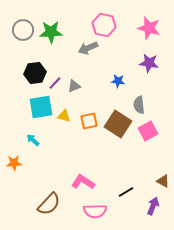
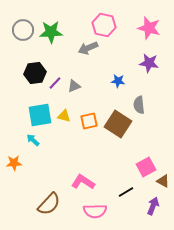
cyan square: moved 1 px left, 8 px down
pink square: moved 2 px left, 36 px down
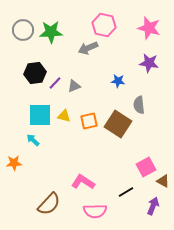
cyan square: rotated 10 degrees clockwise
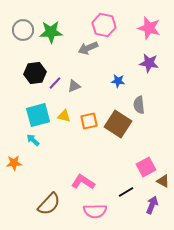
cyan square: moved 2 px left; rotated 15 degrees counterclockwise
purple arrow: moved 1 px left, 1 px up
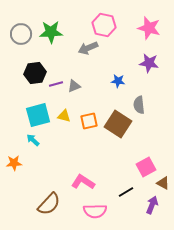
gray circle: moved 2 px left, 4 px down
purple line: moved 1 px right, 1 px down; rotated 32 degrees clockwise
brown triangle: moved 2 px down
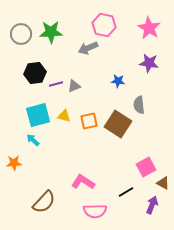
pink star: rotated 15 degrees clockwise
brown semicircle: moved 5 px left, 2 px up
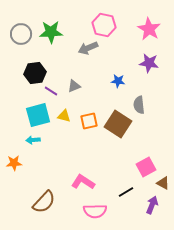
pink star: moved 1 px down
purple line: moved 5 px left, 7 px down; rotated 48 degrees clockwise
cyan arrow: rotated 48 degrees counterclockwise
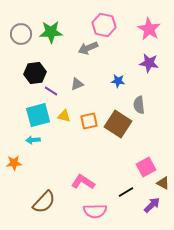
gray triangle: moved 3 px right, 2 px up
purple arrow: rotated 24 degrees clockwise
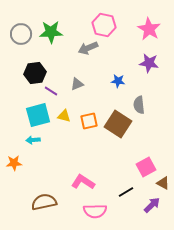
brown semicircle: rotated 145 degrees counterclockwise
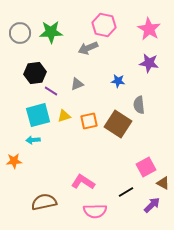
gray circle: moved 1 px left, 1 px up
yellow triangle: rotated 32 degrees counterclockwise
orange star: moved 2 px up
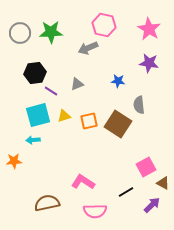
brown semicircle: moved 3 px right, 1 px down
